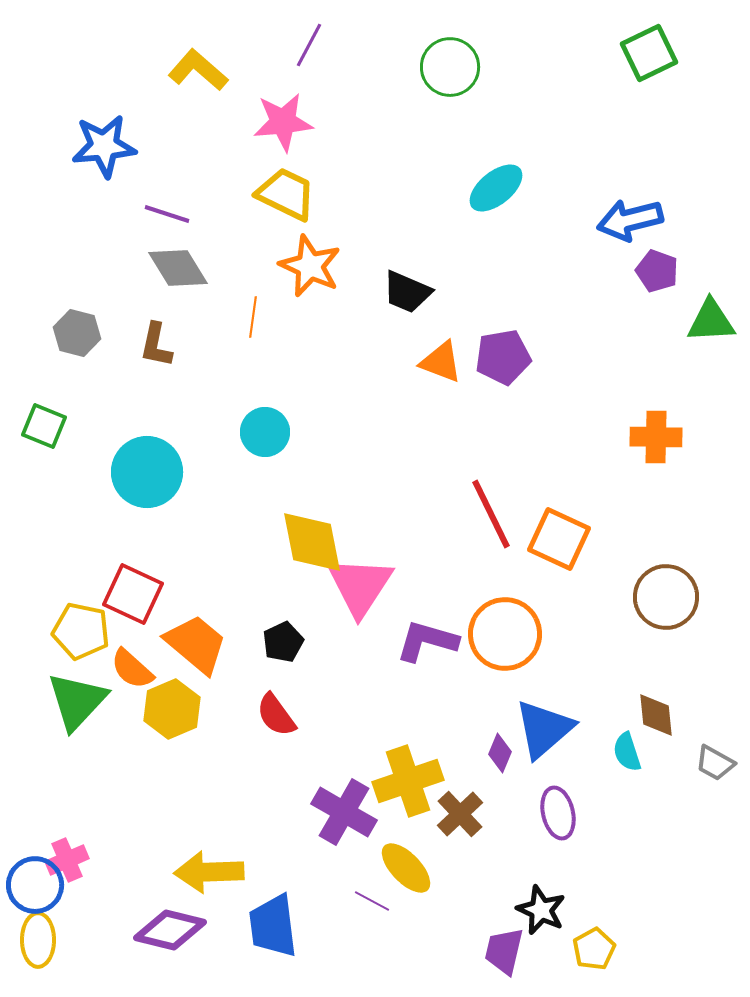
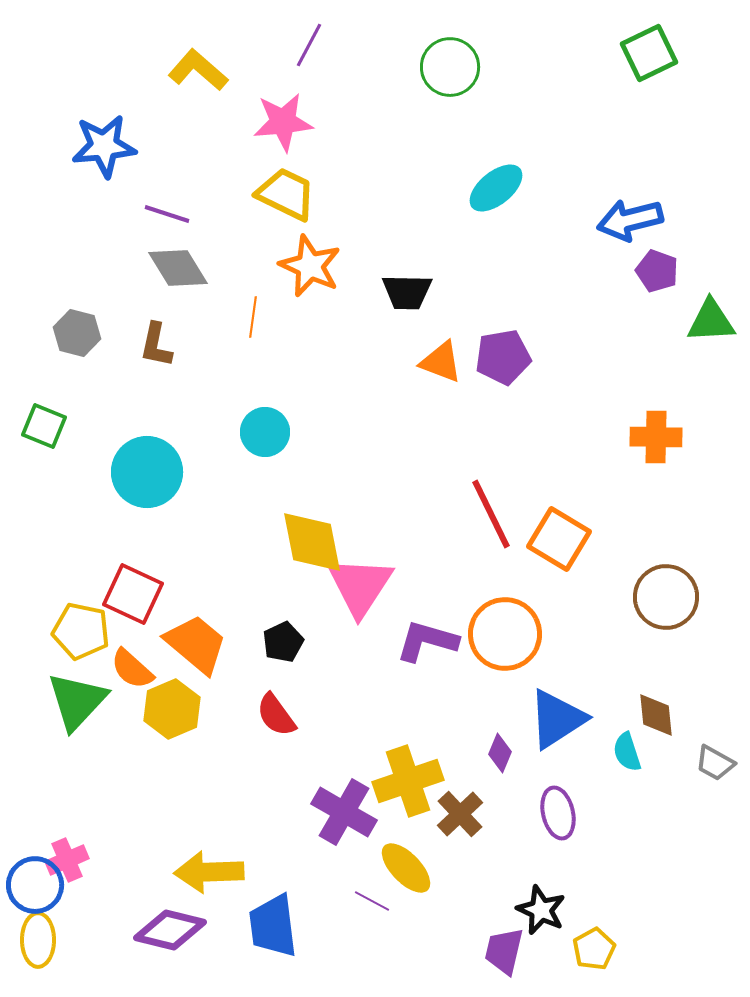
black trapezoid at (407, 292): rotated 22 degrees counterclockwise
orange square at (559, 539): rotated 6 degrees clockwise
blue triangle at (544, 729): moved 13 px right, 10 px up; rotated 8 degrees clockwise
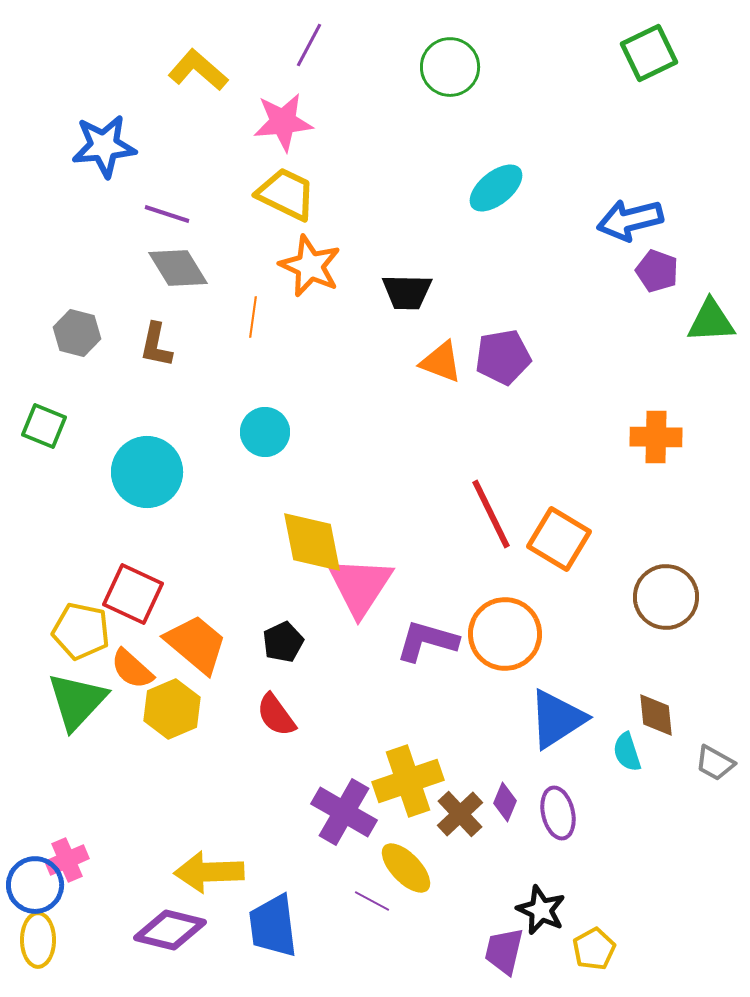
purple diamond at (500, 753): moved 5 px right, 49 px down
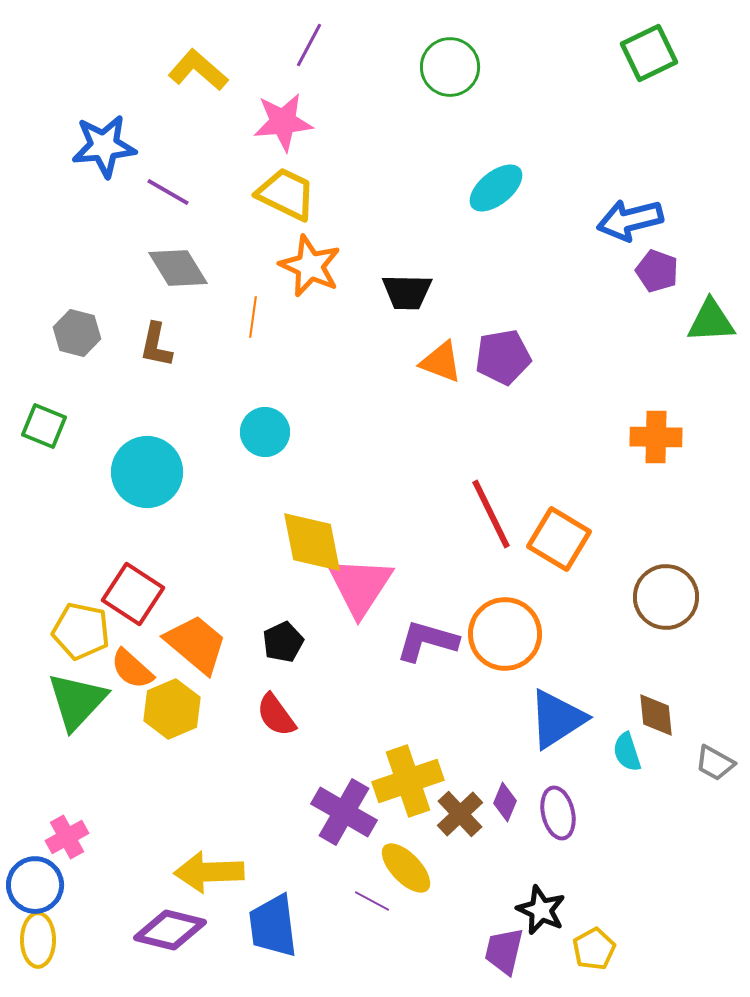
purple line at (167, 214): moved 1 px right, 22 px up; rotated 12 degrees clockwise
red square at (133, 594): rotated 8 degrees clockwise
pink cross at (67, 860): moved 23 px up; rotated 6 degrees counterclockwise
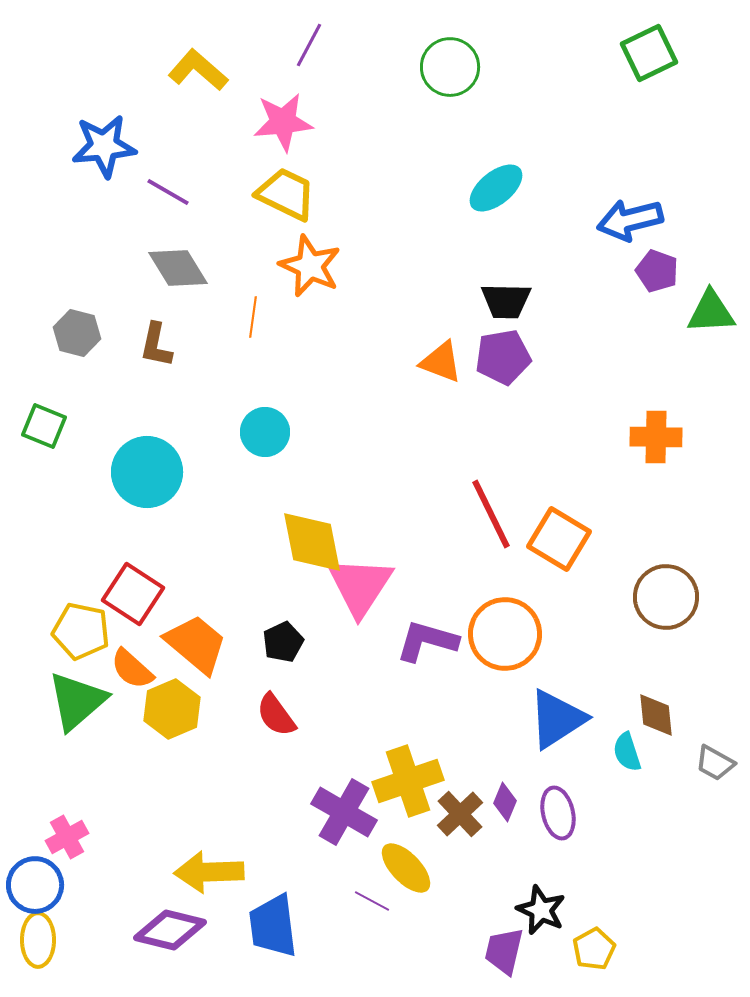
black trapezoid at (407, 292): moved 99 px right, 9 px down
green triangle at (711, 321): moved 9 px up
green triangle at (77, 701): rotated 6 degrees clockwise
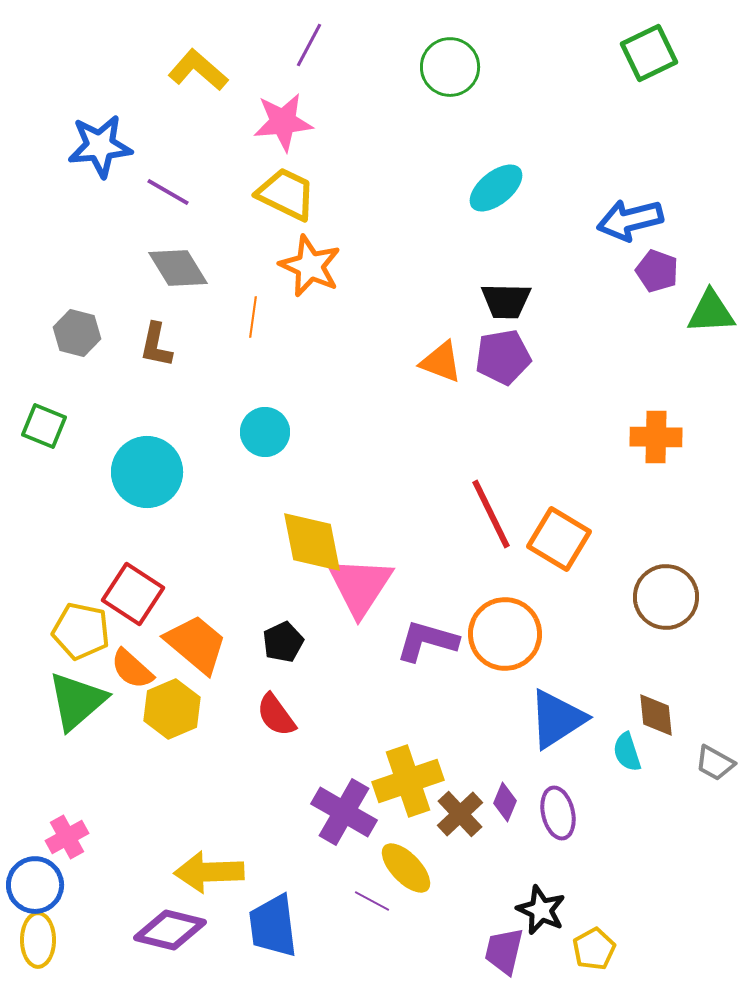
blue star at (104, 146): moved 4 px left
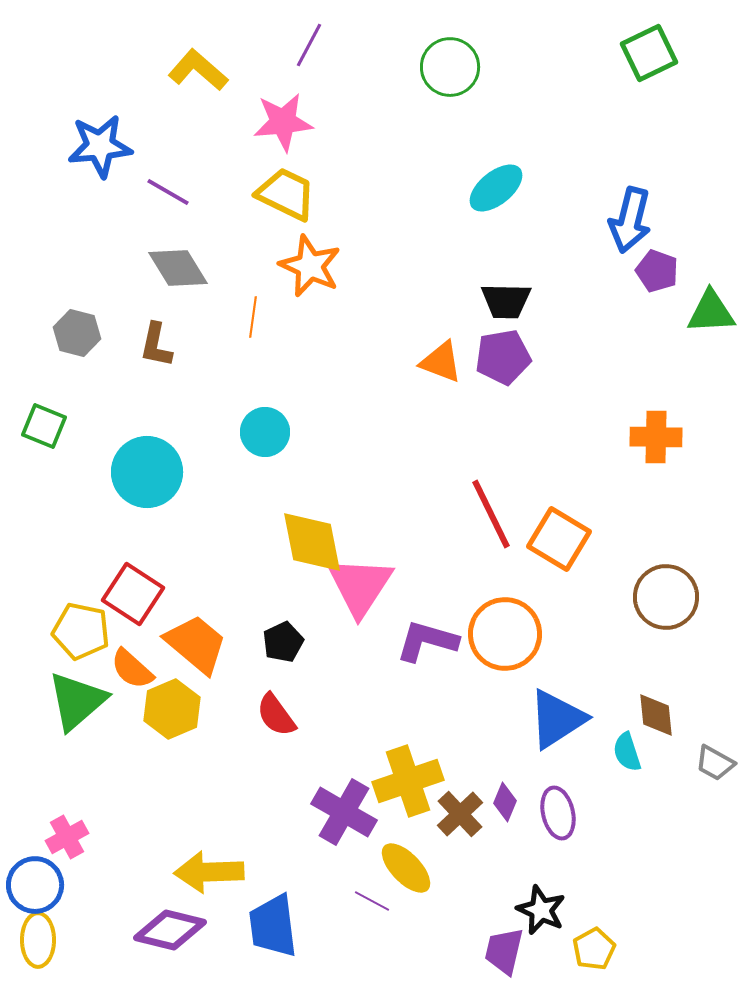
blue arrow at (630, 220): rotated 62 degrees counterclockwise
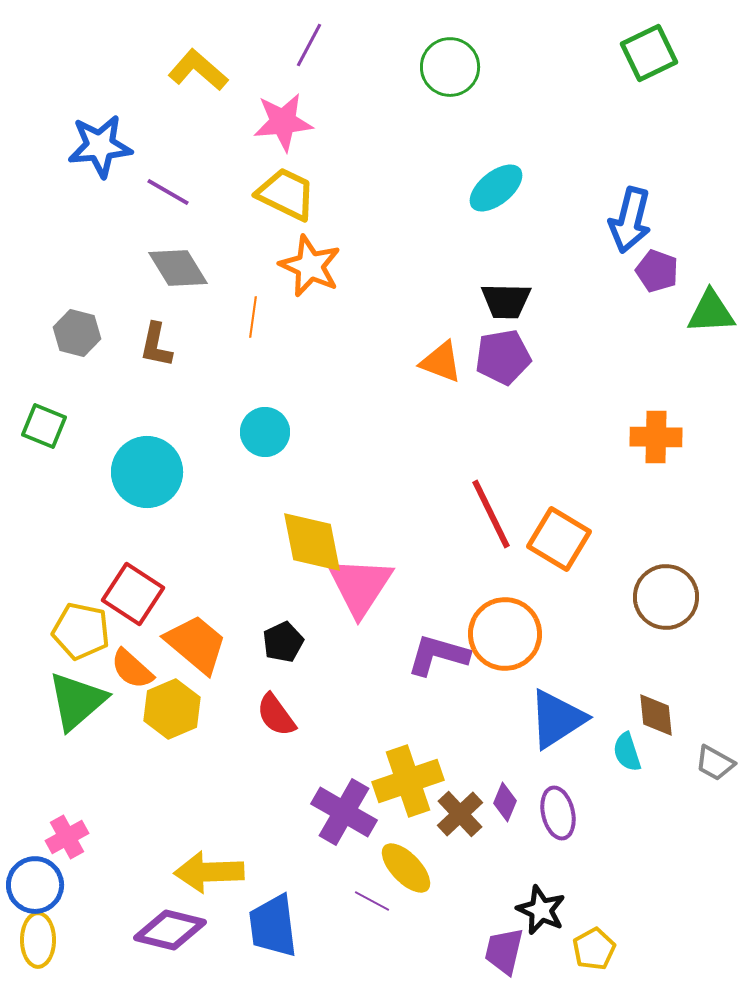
purple L-shape at (427, 641): moved 11 px right, 14 px down
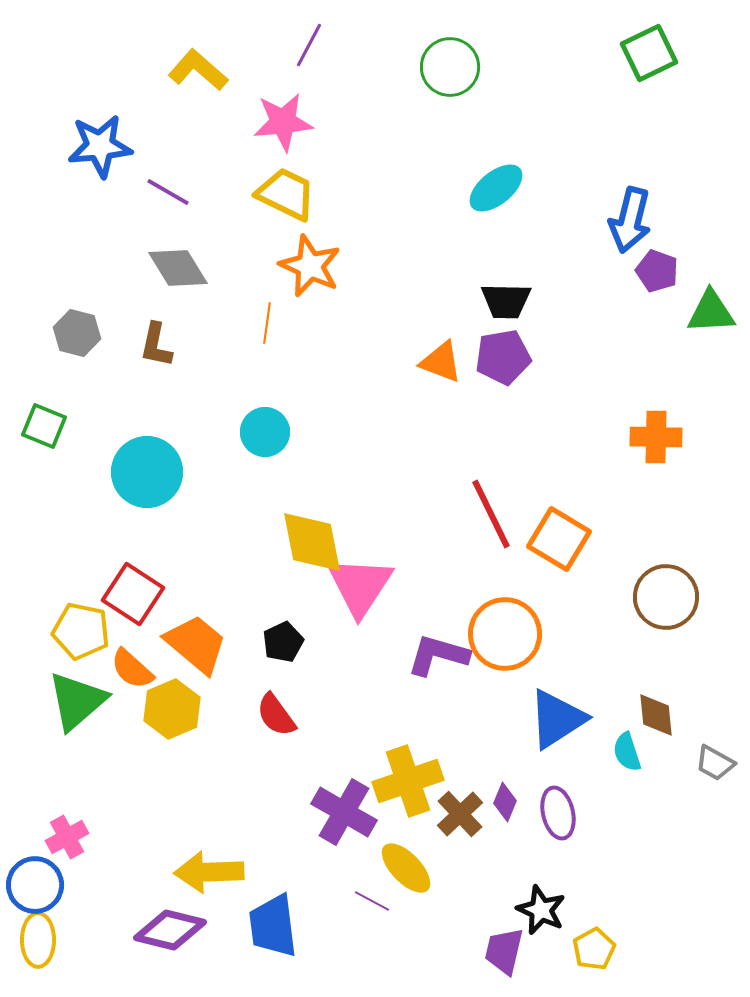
orange line at (253, 317): moved 14 px right, 6 px down
